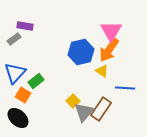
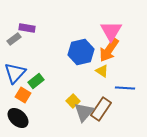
purple rectangle: moved 2 px right, 2 px down
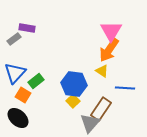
blue hexagon: moved 7 px left, 32 px down; rotated 20 degrees clockwise
gray triangle: moved 6 px right, 11 px down
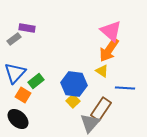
pink triangle: rotated 20 degrees counterclockwise
black ellipse: moved 1 px down
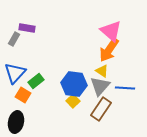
gray rectangle: rotated 24 degrees counterclockwise
black ellipse: moved 2 px left, 3 px down; rotated 60 degrees clockwise
gray triangle: moved 10 px right, 37 px up
